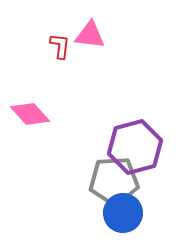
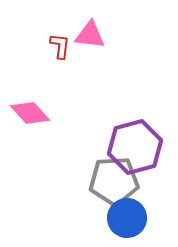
pink diamond: moved 1 px up
blue circle: moved 4 px right, 5 px down
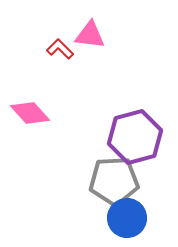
red L-shape: moved 3 px down; rotated 52 degrees counterclockwise
purple hexagon: moved 10 px up
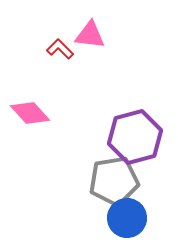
gray pentagon: rotated 6 degrees counterclockwise
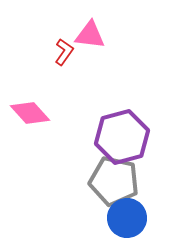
red L-shape: moved 4 px right, 3 px down; rotated 80 degrees clockwise
purple hexagon: moved 13 px left
gray pentagon: rotated 21 degrees clockwise
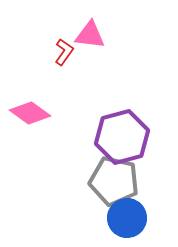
pink diamond: rotated 12 degrees counterclockwise
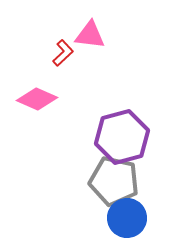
red L-shape: moved 1 px left, 1 px down; rotated 12 degrees clockwise
pink diamond: moved 7 px right, 14 px up; rotated 12 degrees counterclockwise
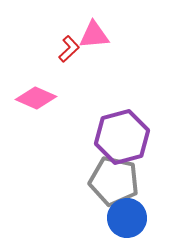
pink triangle: moved 4 px right; rotated 12 degrees counterclockwise
red L-shape: moved 6 px right, 4 px up
pink diamond: moved 1 px left, 1 px up
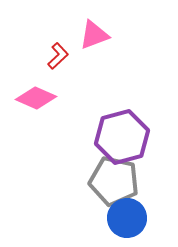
pink triangle: rotated 16 degrees counterclockwise
red L-shape: moved 11 px left, 7 px down
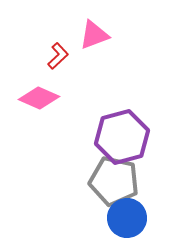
pink diamond: moved 3 px right
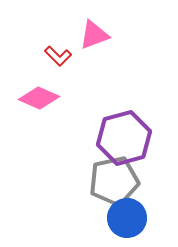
red L-shape: rotated 88 degrees clockwise
purple hexagon: moved 2 px right, 1 px down
gray pentagon: rotated 24 degrees counterclockwise
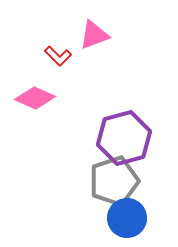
pink diamond: moved 4 px left
gray pentagon: rotated 6 degrees counterclockwise
